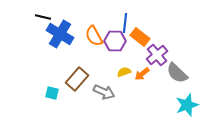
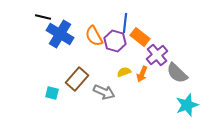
purple hexagon: rotated 15 degrees clockwise
orange arrow: rotated 28 degrees counterclockwise
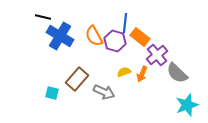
blue cross: moved 2 px down
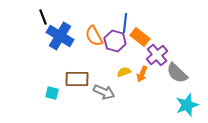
black line: rotated 56 degrees clockwise
brown rectangle: rotated 50 degrees clockwise
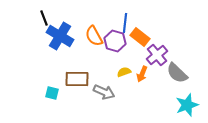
black line: moved 1 px right, 1 px down
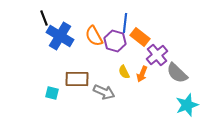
yellow semicircle: rotated 96 degrees counterclockwise
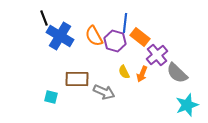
cyan square: moved 1 px left, 4 px down
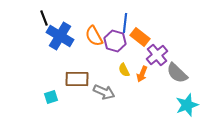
yellow semicircle: moved 2 px up
cyan square: rotated 32 degrees counterclockwise
